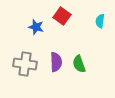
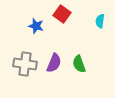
red square: moved 2 px up
blue star: moved 1 px up
purple semicircle: moved 2 px left, 1 px down; rotated 24 degrees clockwise
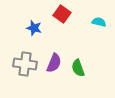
cyan semicircle: moved 1 px left, 1 px down; rotated 96 degrees clockwise
blue star: moved 2 px left, 2 px down
green semicircle: moved 1 px left, 4 px down
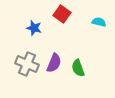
gray cross: moved 2 px right; rotated 15 degrees clockwise
